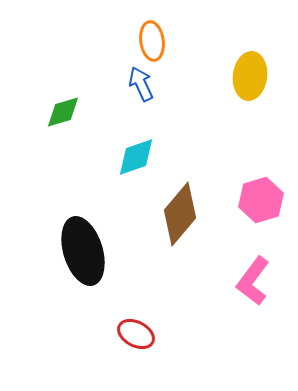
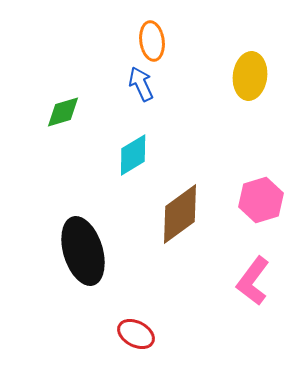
cyan diamond: moved 3 px left, 2 px up; rotated 12 degrees counterclockwise
brown diamond: rotated 14 degrees clockwise
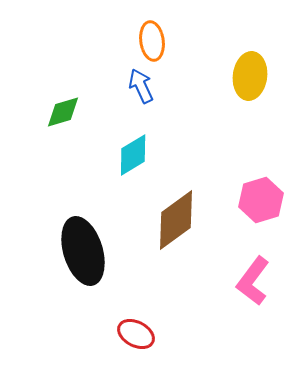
blue arrow: moved 2 px down
brown diamond: moved 4 px left, 6 px down
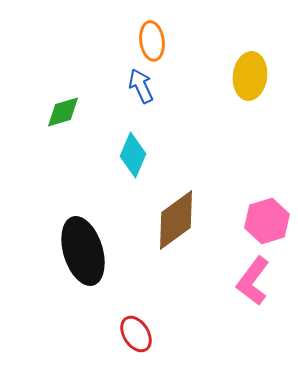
cyan diamond: rotated 36 degrees counterclockwise
pink hexagon: moved 6 px right, 21 px down
red ellipse: rotated 30 degrees clockwise
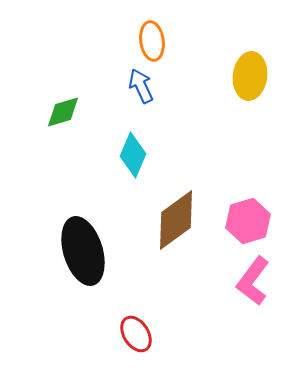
pink hexagon: moved 19 px left
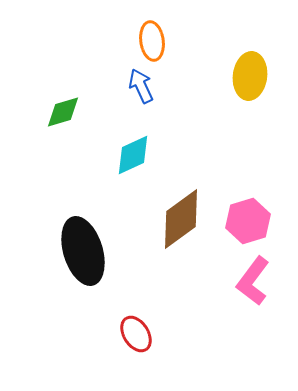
cyan diamond: rotated 42 degrees clockwise
brown diamond: moved 5 px right, 1 px up
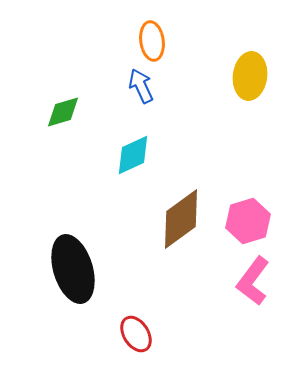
black ellipse: moved 10 px left, 18 px down
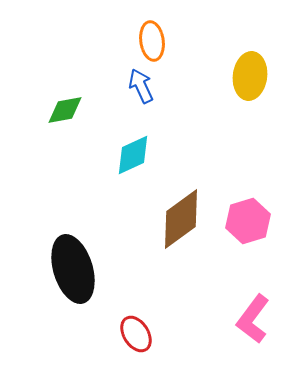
green diamond: moved 2 px right, 2 px up; rotated 6 degrees clockwise
pink L-shape: moved 38 px down
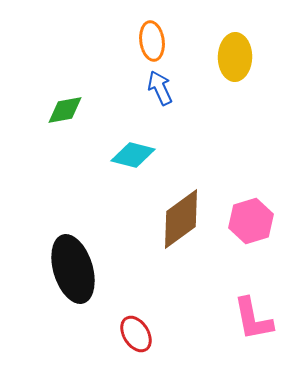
yellow ellipse: moved 15 px left, 19 px up; rotated 6 degrees counterclockwise
blue arrow: moved 19 px right, 2 px down
cyan diamond: rotated 39 degrees clockwise
pink hexagon: moved 3 px right
pink L-shape: rotated 48 degrees counterclockwise
